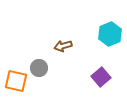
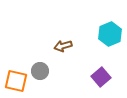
gray circle: moved 1 px right, 3 px down
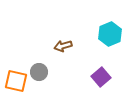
gray circle: moved 1 px left, 1 px down
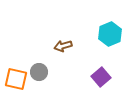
orange square: moved 2 px up
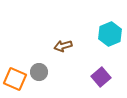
orange square: moved 1 px left; rotated 10 degrees clockwise
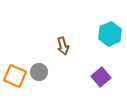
brown arrow: rotated 90 degrees counterclockwise
orange square: moved 3 px up
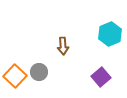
brown arrow: rotated 12 degrees clockwise
orange square: rotated 20 degrees clockwise
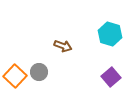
cyan hexagon: rotated 20 degrees counterclockwise
brown arrow: rotated 66 degrees counterclockwise
purple square: moved 10 px right
